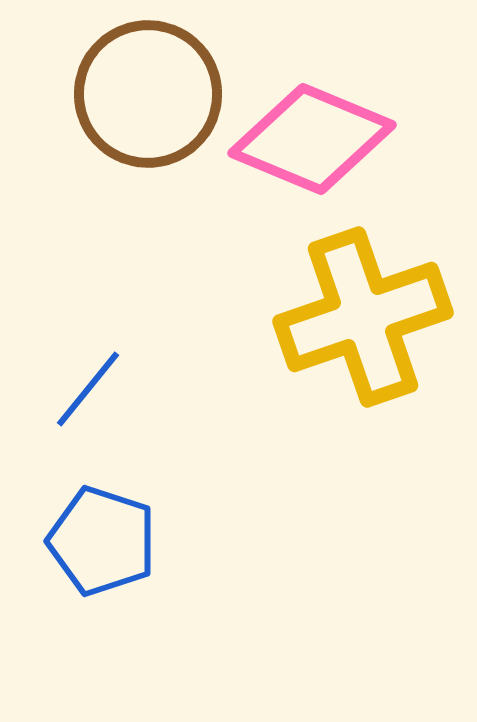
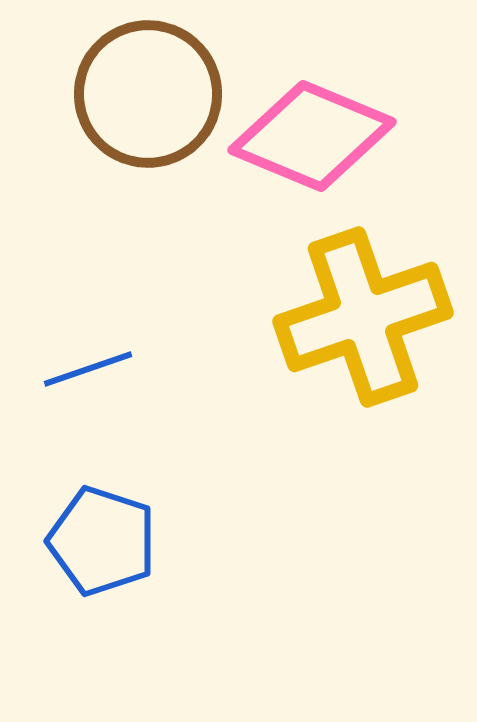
pink diamond: moved 3 px up
blue line: moved 20 px up; rotated 32 degrees clockwise
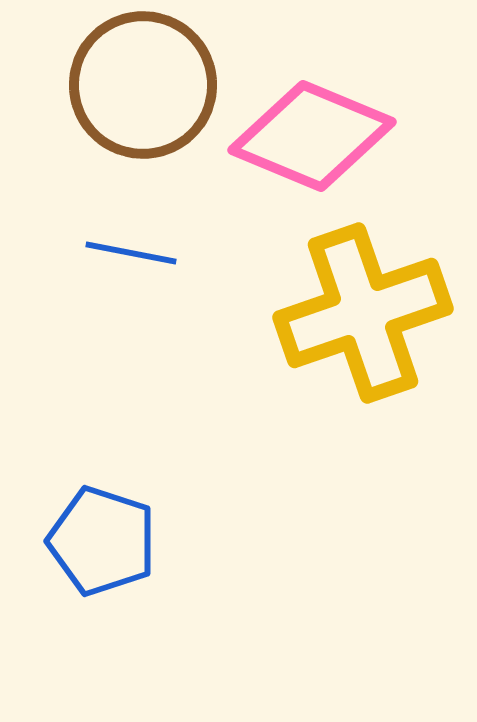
brown circle: moved 5 px left, 9 px up
yellow cross: moved 4 px up
blue line: moved 43 px right, 116 px up; rotated 30 degrees clockwise
